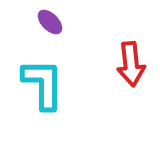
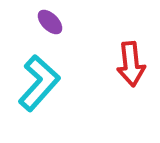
cyan L-shape: moved 4 px left, 1 px up; rotated 42 degrees clockwise
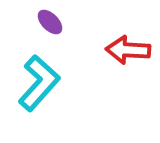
red arrow: moved 3 px left, 14 px up; rotated 99 degrees clockwise
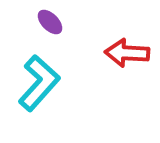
red arrow: moved 1 px left, 3 px down
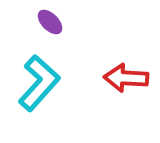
red arrow: moved 1 px left, 25 px down
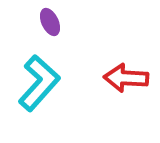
purple ellipse: rotated 20 degrees clockwise
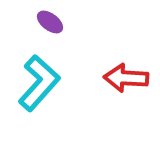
purple ellipse: rotated 28 degrees counterclockwise
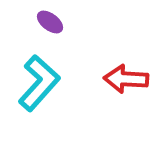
red arrow: moved 1 px down
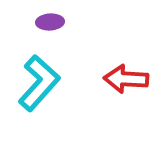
purple ellipse: rotated 40 degrees counterclockwise
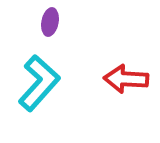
purple ellipse: rotated 76 degrees counterclockwise
